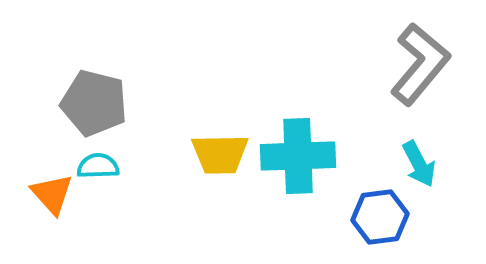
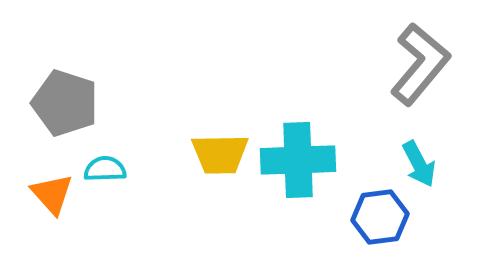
gray pentagon: moved 29 px left; rotated 4 degrees clockwise
cyan cross: moved 4 px down
cyan semicircle: moved 7 px right, 3 px down
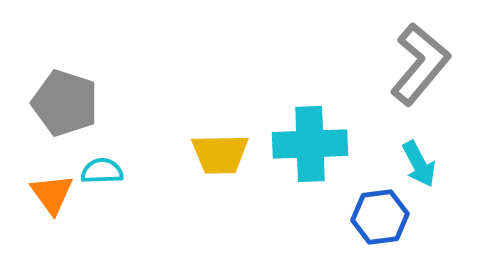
cyan cross: moved 12 px right, 16 px up
cyan semicircle: moved 3 px left, 2 px down
orange triangle: rotated 6 degrees clockwise
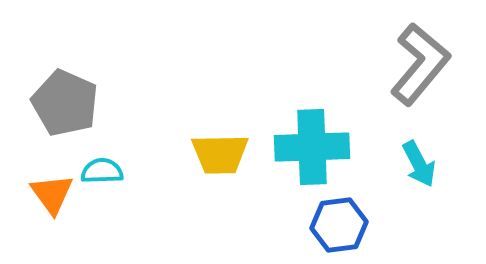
gray pentagon: rotated 6 degrees clockwise
cyan cross: moved 2 px right, 3 px down
blue hexagon: moved 41 px left, 8 px down
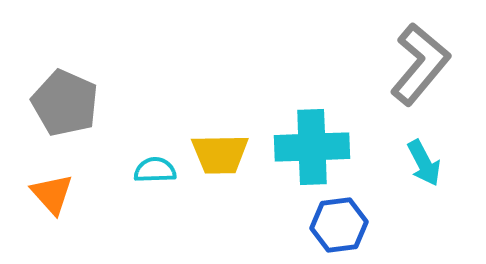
cyan arrow: moved 5 px right, 1 px up
cyan semicircle: moved 53 px right, 1 px up
orange triangle: rotated 6 degrees counterclockwise
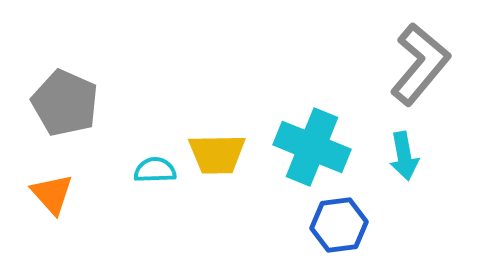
cyan cross: rotated 24 degrees clockwise
yellow trapezoid: moved 3 px left
cyan arrow: moved 20 px left, 7 px up; rotated 18 degrees clockwise
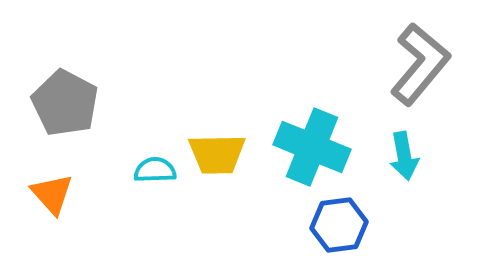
gray pentagon: rotated 4 degrees clockwise
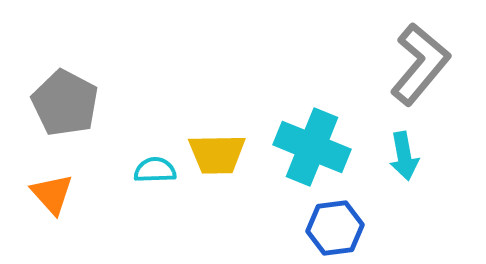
blue hexagon: moved 4 px left, 3 px down
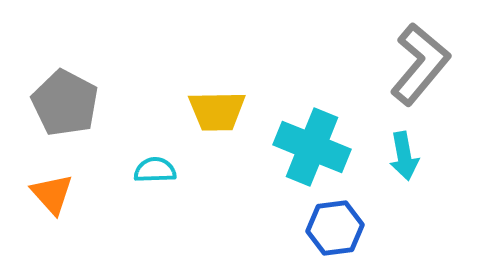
yellow trapezoid: moved 43 px up
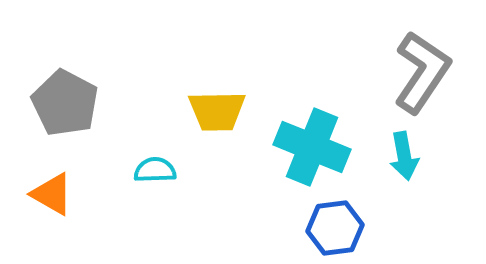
gray L-shape: moved 2 px right, 8 px down; rotated 6 degrees counterclockwise
orange triangle: rotated 18 degrees counterclockwise
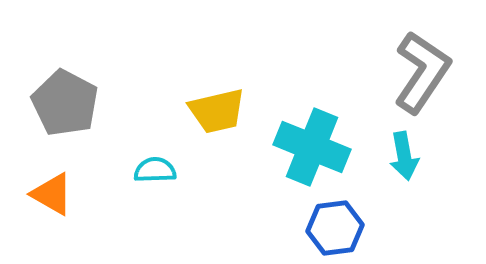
yellow trapezoid: rotated 12 degrees counterclockwise
